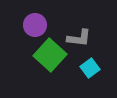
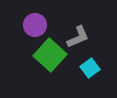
gray L-shape: moved 1 px left, 1 px up; rotated 30 degrees counterclockwise
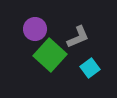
purple circle: moved 4 px down
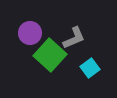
purple circle: moved 5 px left, 4 px down
gray L-shape: moved 4 px left, 1 px down
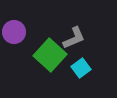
purple circle: moved 16 px left, 1 px up
cyan square: moved 9 px left
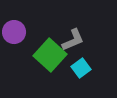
gray L-shape: moved 1 px left, 2 px down
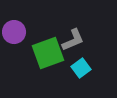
green square: moved 2 px left, 2 px up; rotated 28 degrees clockwise
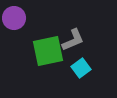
purple circle: moved 14 px up
green square: moved 2 px up; rotated 8 degrees clockwise
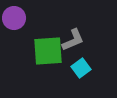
green square: rotated 8 degrees clockwise
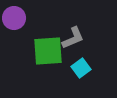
gray L-shape: moved 2 px up
